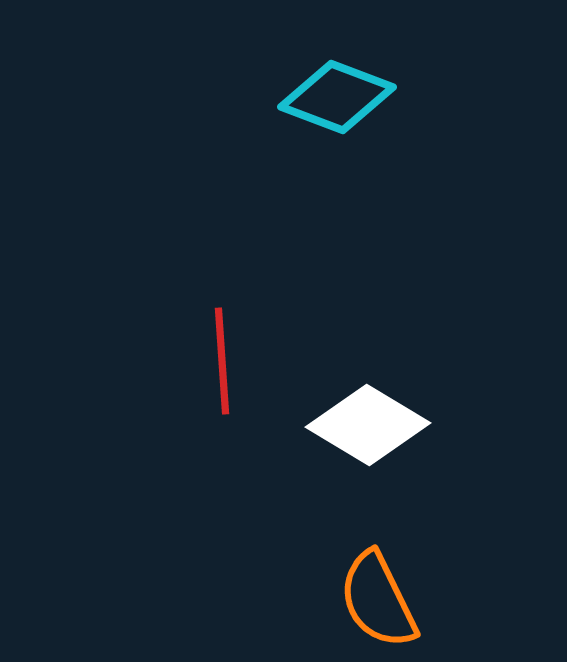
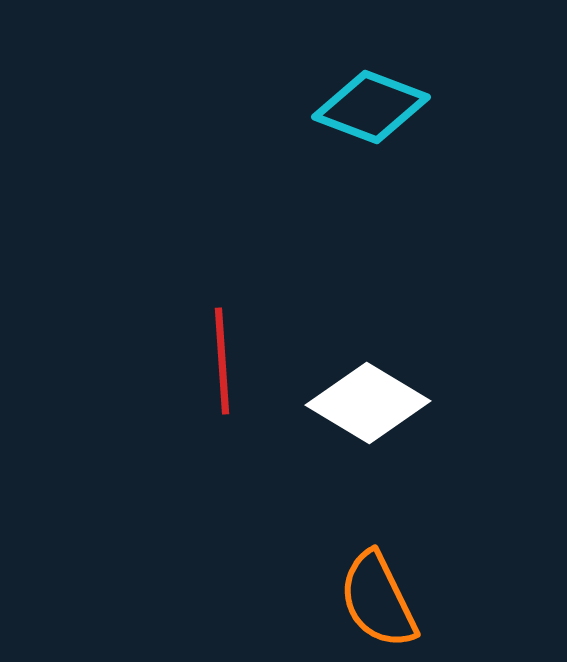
cyan diamond: moved 34 px right, 10 px down
white diamond: moved 22 px up
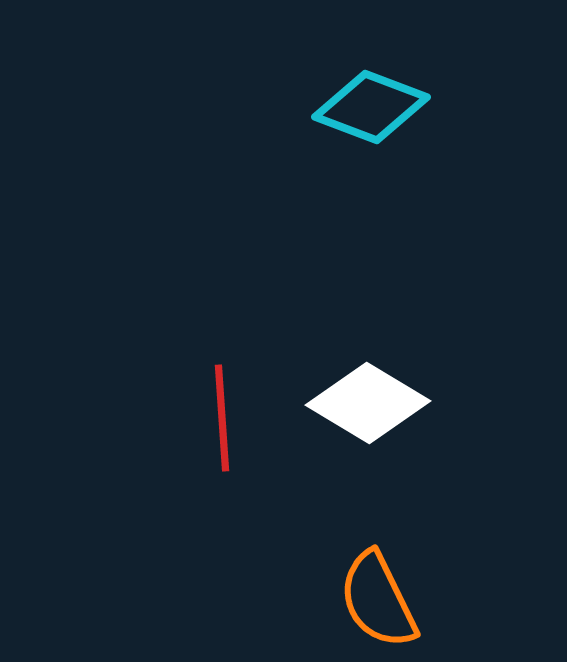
red line: moved 57 px down
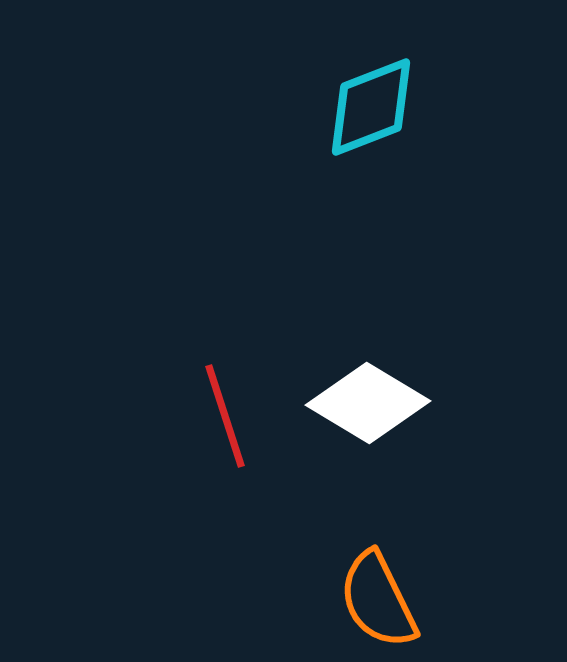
cyan diamond: rotated 42 degrees counterclockwise
red line: moved 3 px right, 2 px up; rotated 14 degrees counterclockwise
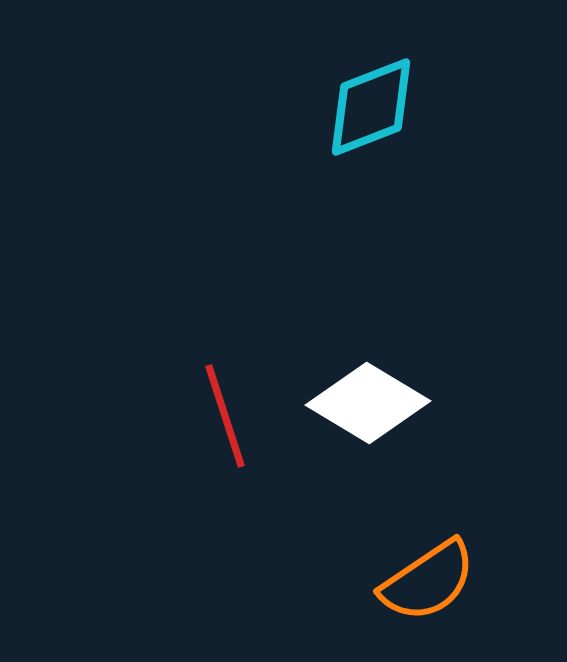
orange semicircle: moved 50 px right, 19 px up; rotated 98 degrees counterclockwise
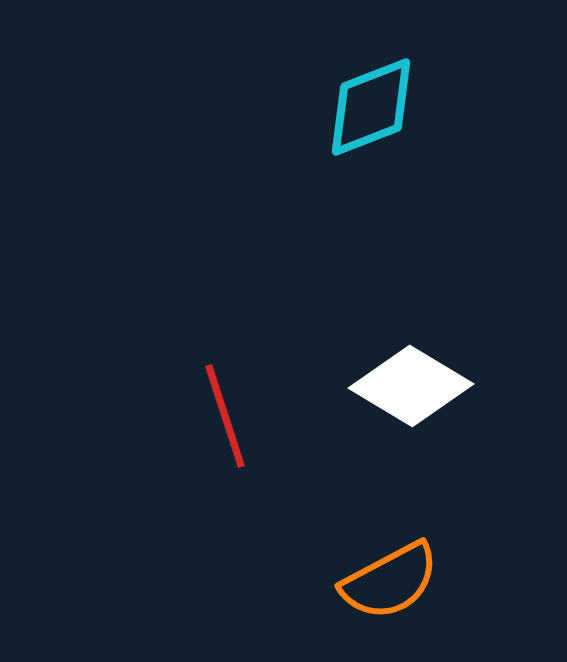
white diamond: moved 43 px right, 17 px up
orange semicircle: moved 38 px left; rotated 6 degrees clockwise
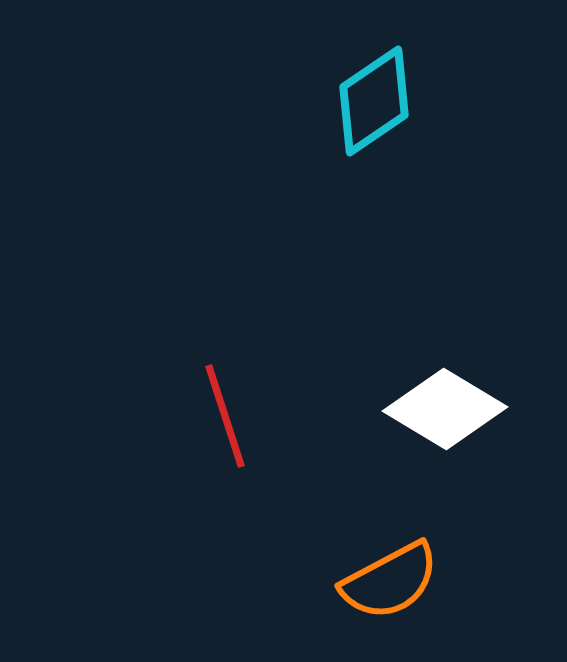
cyan diamond: moved 3 px right, 6 px up; rotated 13 degrees counterclockwise
white diamond: moved 34 px right, 23 px down
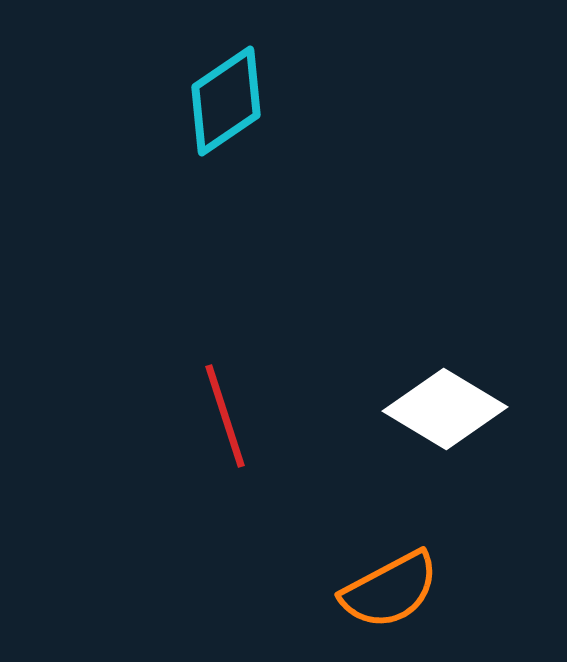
cyan diamond: moved 148 px left
orange semicircle: moved 9 px down
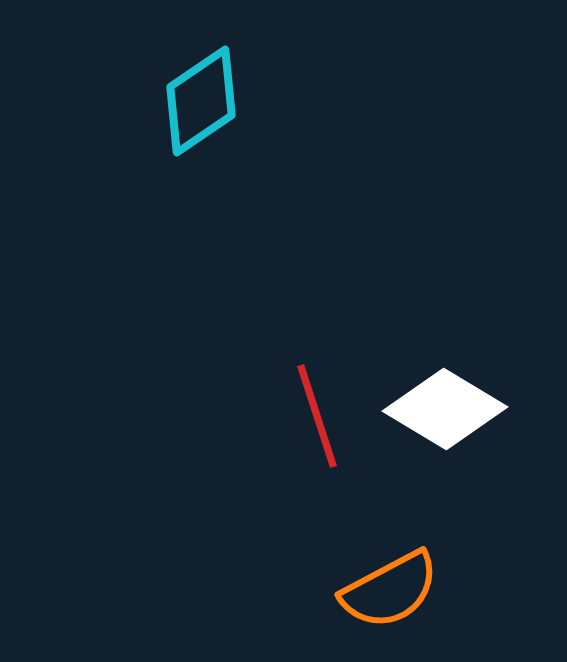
cyan diamond: moved 25 px left
red line: moved 92 px right
